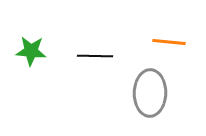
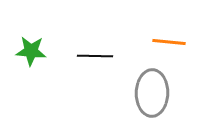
gray ellipse: moved 2 px right
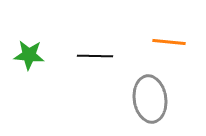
green star: moved 2 px left, 4 px down
gray ellipse: moved 2 px left, 6 px down; rotated 9 degrees counterclockwise
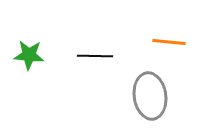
gray ellipse: moved 3 px up
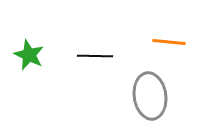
green star: rotated 20 degrees clockwise
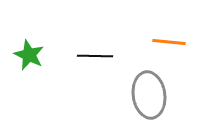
gray ellipse: moved 1 px left, 1 px up
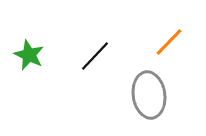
orange line: rotated 52 degrees counterclockwise
black line: rotated 48 degrees counterclockwise
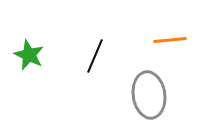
orange line: moved 1 px right, 2 px up; rotated 40 degrees clockwise
black line: rotated 20 degrees counterclockwise
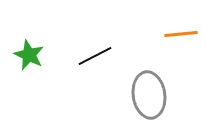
orange line: moved 11 px right, 6 px up
black line: rotated 40 degrees clockwise
